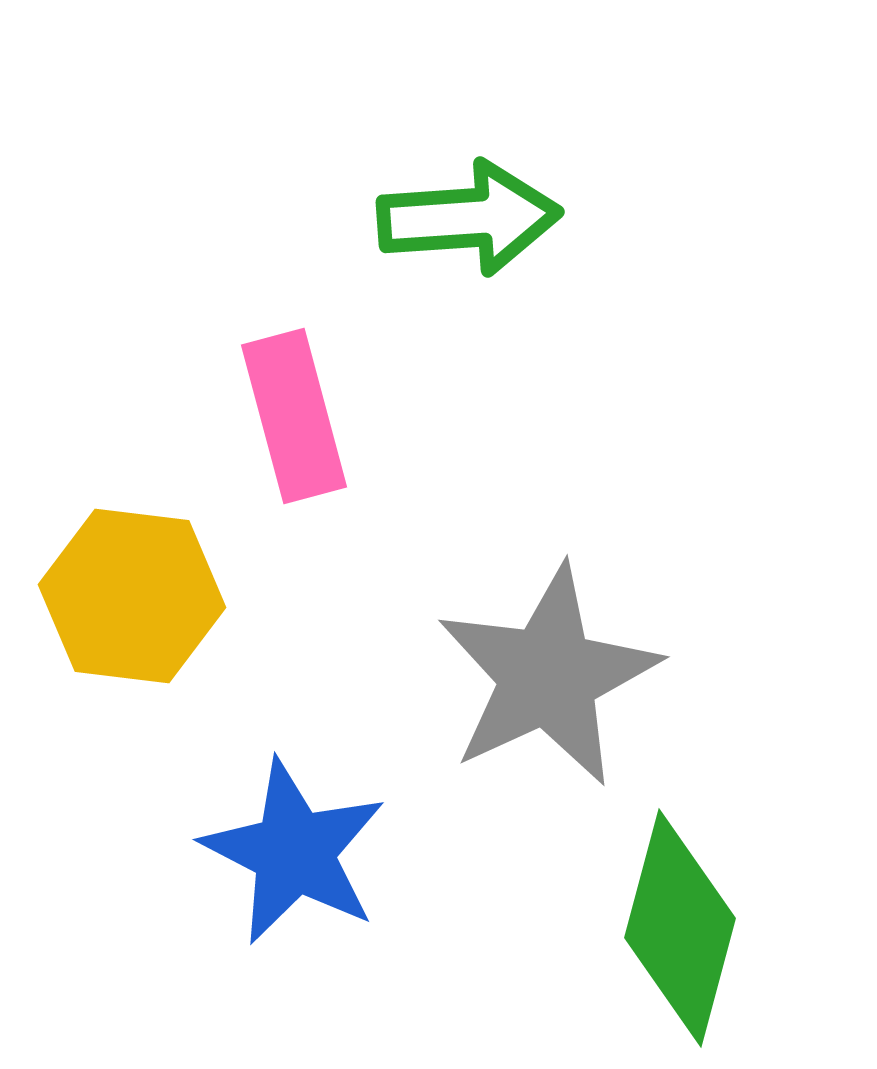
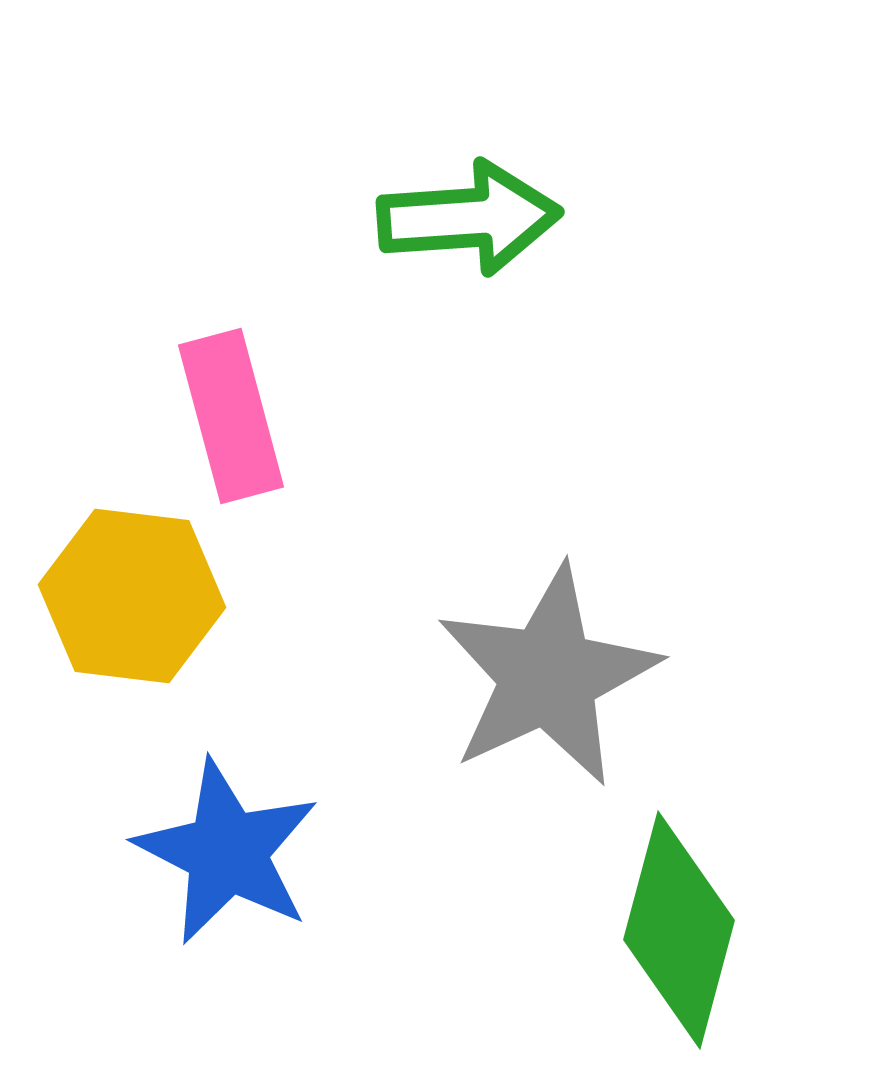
pink rectangle: moved 63 px left
blue star: moved 67 px left
green diamond: moved 1 px left, 2 px down
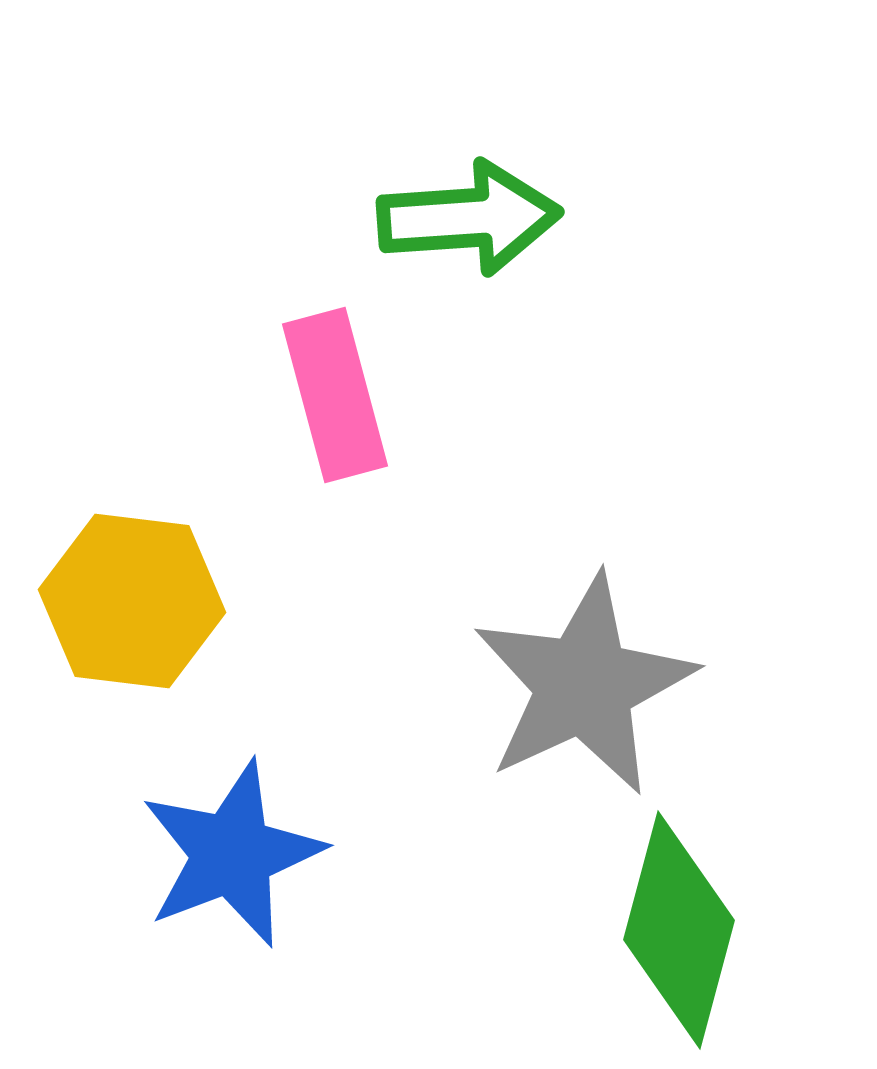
pink rectangle: moved 104 px right, 21 px up
yellow hexagon: moved 5 px down
gray star: moved 36 px right, 9 px down
blue star: moved 5 px right, 2 px down; rotated 24 degrees clockwise
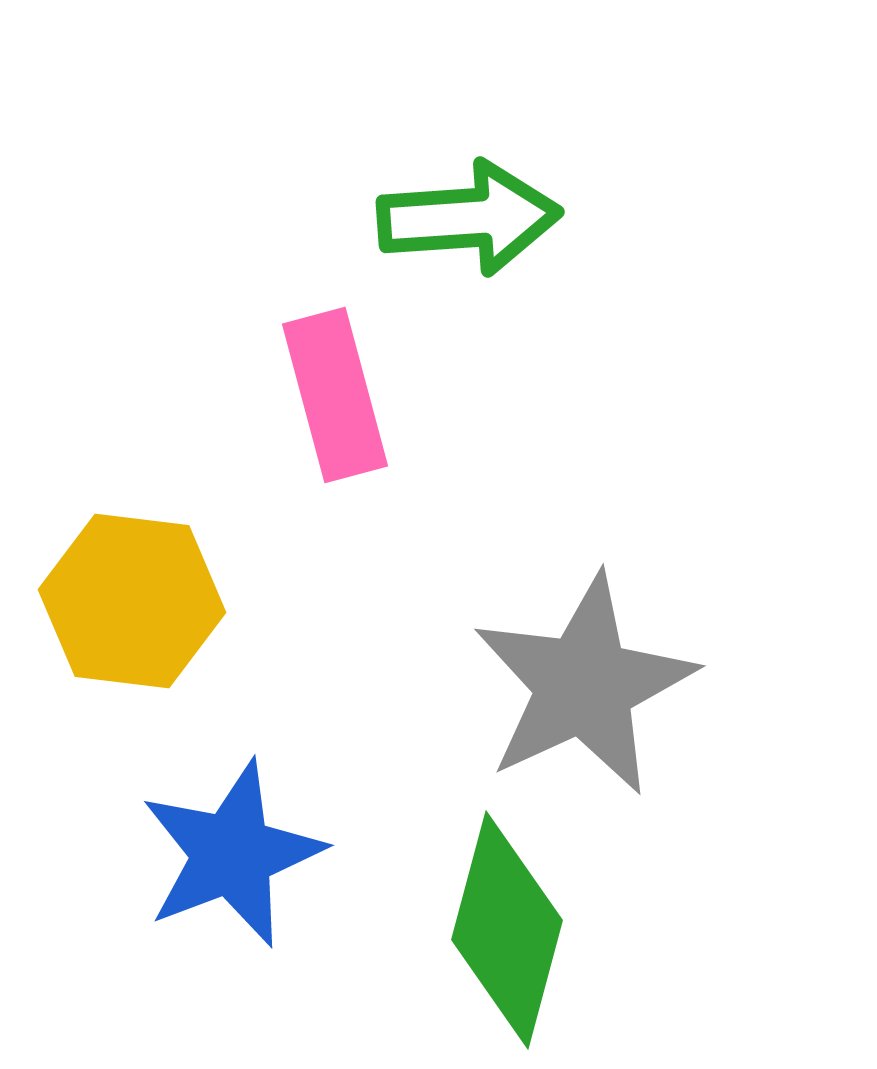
green diamond: moved 172 px left
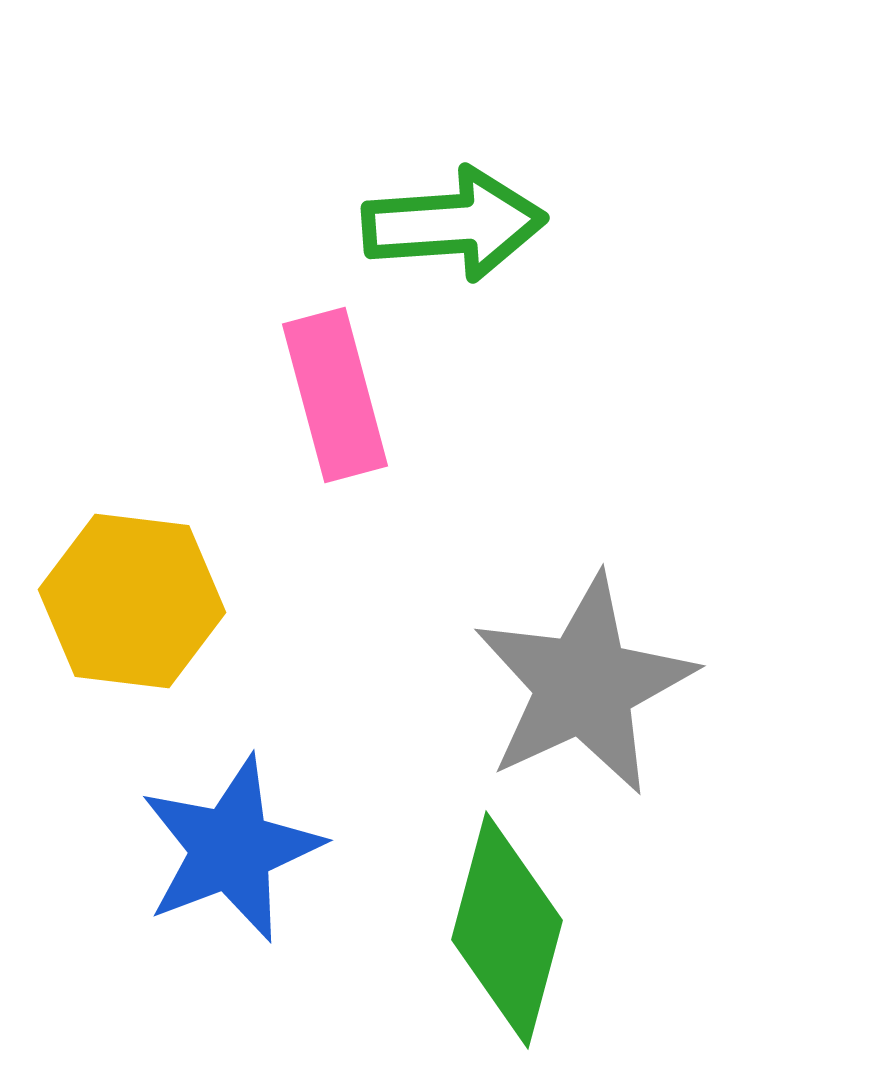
green arrow: moved 15 px left, 6 px down
blue star: moved 1 px left, 5 px up
